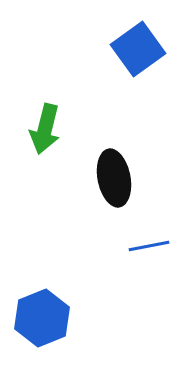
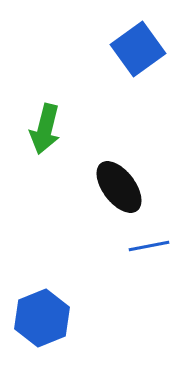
black ellipse: moved 5 px right, 9 px down; rotated 26 degrees counterclockwise
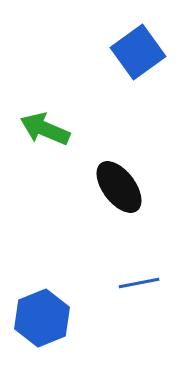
blue square: moved 3 px down
green arrow: rotated 99 degrees clockwise
blue line: moved 10 px left, 37 px down
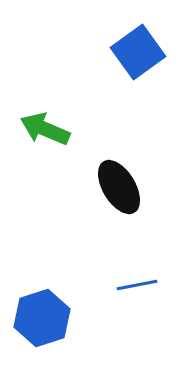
black ellipse: rotated 6 degrees clockwise
blue line: moved 2 px left, 2 px down
blue hexagon: rotated 4 degrees clockwise
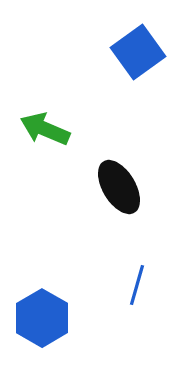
blue line: rotated 63 degrees counterclockwise
blue hexagon: rotated 12 degrees counterclockwise
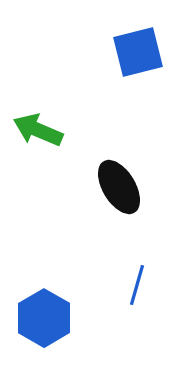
blue square: rotated 22 degrees clockwise
green arrow: moved 7 px left, 1 px down
blue hexagon: moved 2 px right
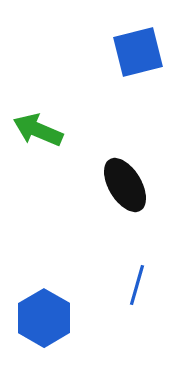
black ellipse: moved 6 px right, 2 px up
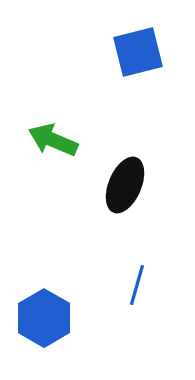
green arrow: moved 15 px right, 10 px down
black ellipse: rotated 54 degrees clockwise
